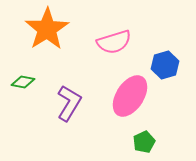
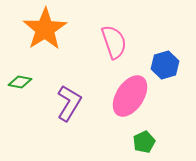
orange star: moved 2 px left
pink semicircle: rotated 92 degrees counterclockwise
green diamond: moved 3 px left
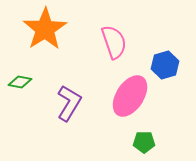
green pentagon: rotated 25 degrees clockwise
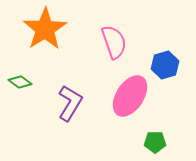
green diamond: rotated 25 degrees clockwise
purple L-shape: moved 1 px right
green pentagon: moved 11 px right
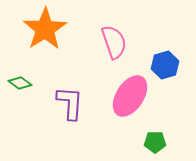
green diamond: moved 1 px down
purple L-shape: rotated 27 degrees counterclockwise
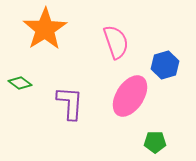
pink semicircle: moved 2 px right
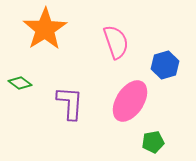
pink ellipse: moved 5 px down
green pentagon: moved 2 px left; rotated 10 degrees counterclockwise
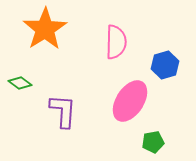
pink semicircle: rotated 20 degrees clockwise
purple L-shape: moved 7 px left, 8 px down
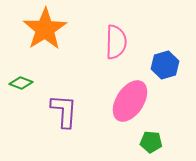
green diamond: moved 1 px right; rotated 15 degrees counterclockwise
purple L-shape: moved 1 px right
green pentagon: moved 2 px left; rotated 15 degrees clockwise
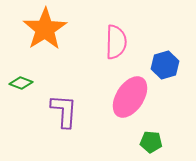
pink ellipse: moved 4 px up
